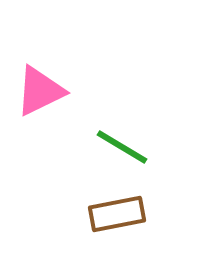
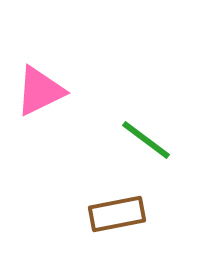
green line: moved 24 px right, 7 px up; rotated 6 degrees clockwise
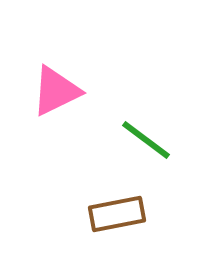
pink triangle: moved 16 px right
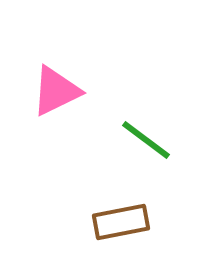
brown rectangle: moved 4 px right, 8 px down
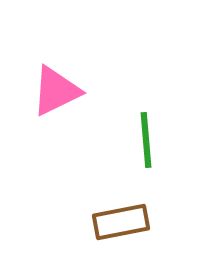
green line: rotated 48 degrees clockwise
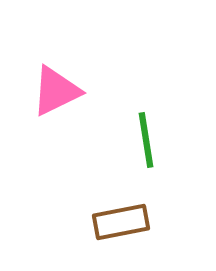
green line: rotated 4 degrees counterclockwise
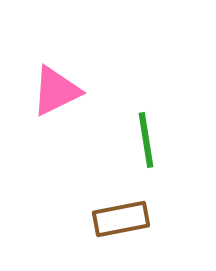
brown rectangle: moved 3 px up
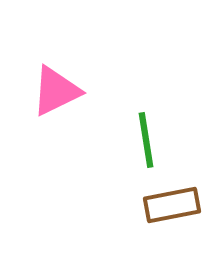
brown rectangle: moved 51 px right, 14 px up
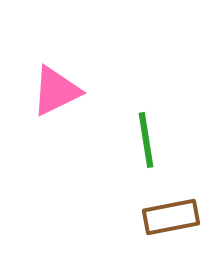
brown rectangle: moved 1 px left, 12 px down
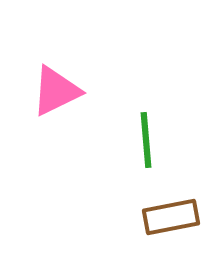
green line: rotated 4 degrees clockwise
